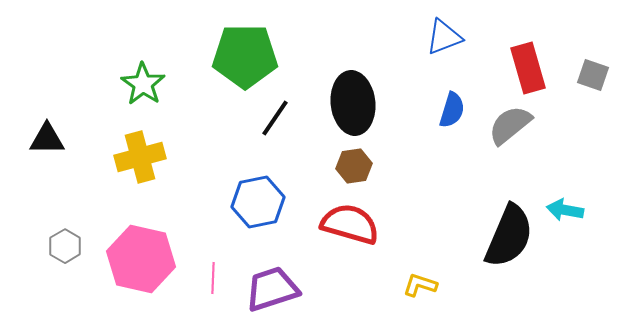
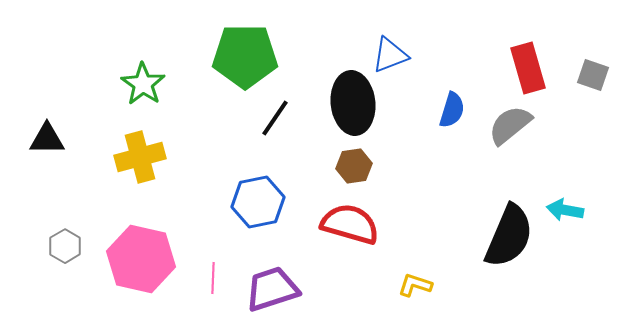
blue triangle: moved 54 px left, 18 px down
yellow L-shape: moved 5 px left
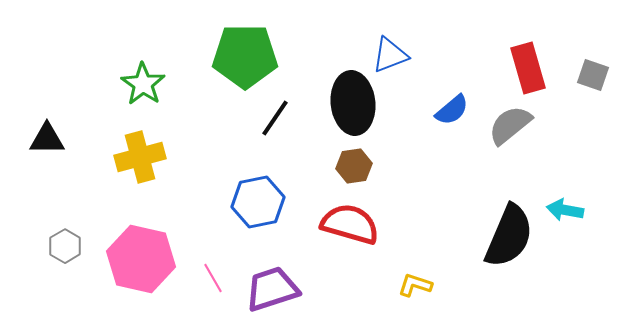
blue semicircle: rotated 33 degrees clockwise
pink line: rotated 32 degrees counterclockwise
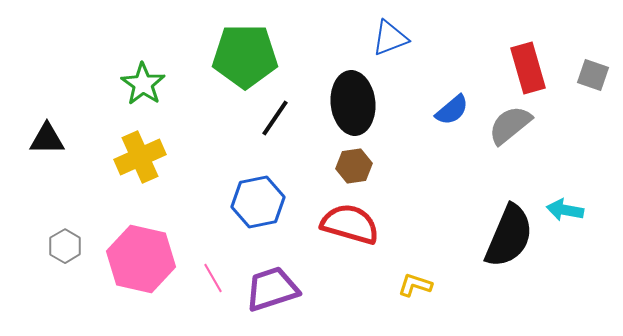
blue triangle: moved 17 px up
yellow cross: rotated 9 degrees counterclockwise
